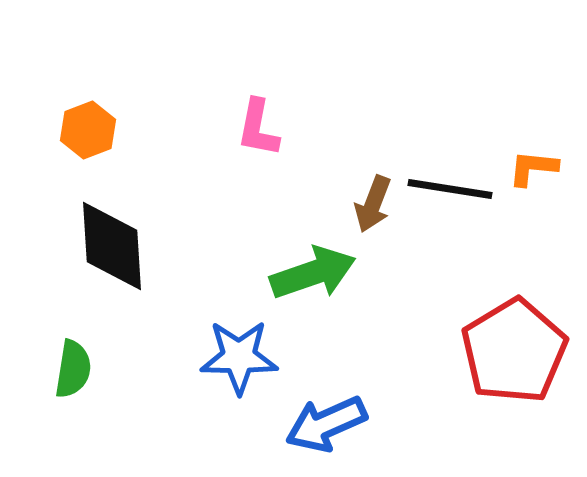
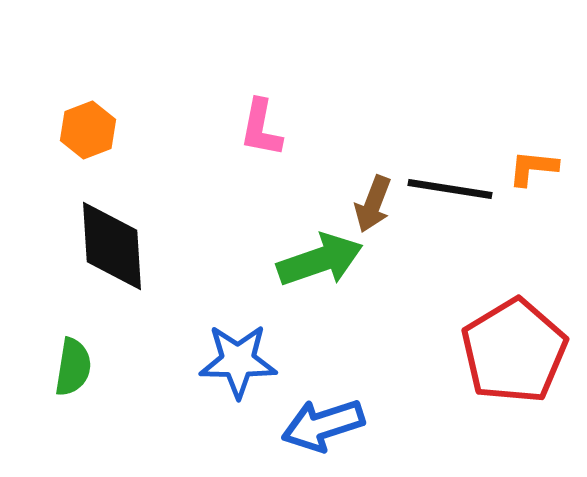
pink L-shape: moved 3 px right
green arrow: moved 7 px right, 13 px up
blue star: moved 1 px left, 4 px down
green semicircle: moved 2 px up
blue arrow: moved 3 px left, 1 px down; rotated 6 degrees clockwise
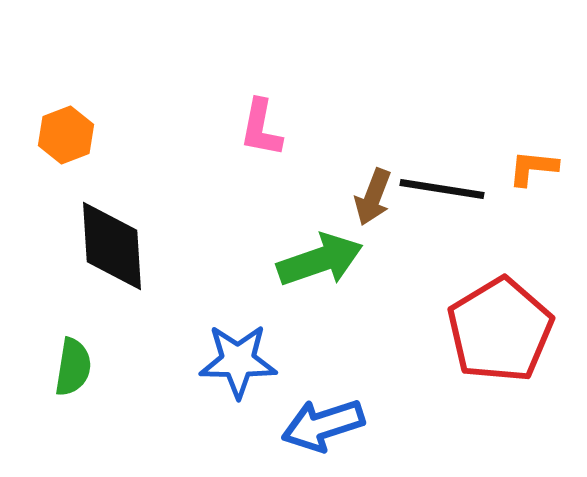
orange hexagon: moved 22 px left, 5 px down
black line: moved 8 px left
brown arrow: moved 7 px up
red pentagon: moved 14 px left, 21 px up
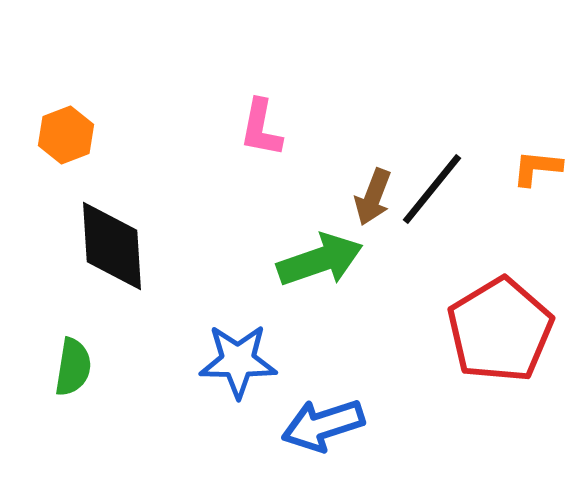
orange L-shape: moved 4 px right
black line: moved 10 px left; rotated 60 degrees counterclockwise
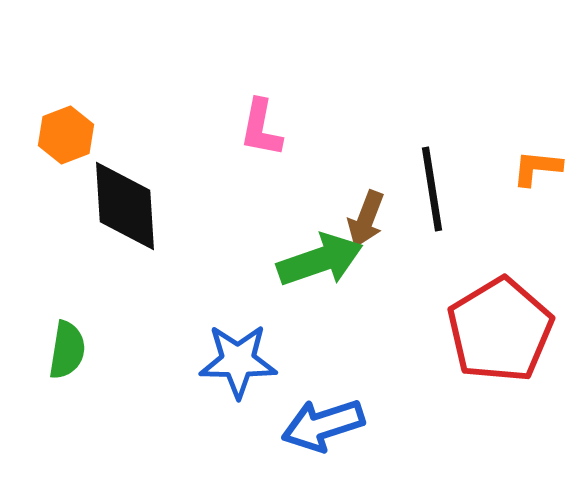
black line: rotated 48 degrees counterclockwise
brown arrow: moved 7 px left, 22 px down
black diamond: moved 13 px right, 40 px up
green semicircle: moved 6 px left, 17 px up
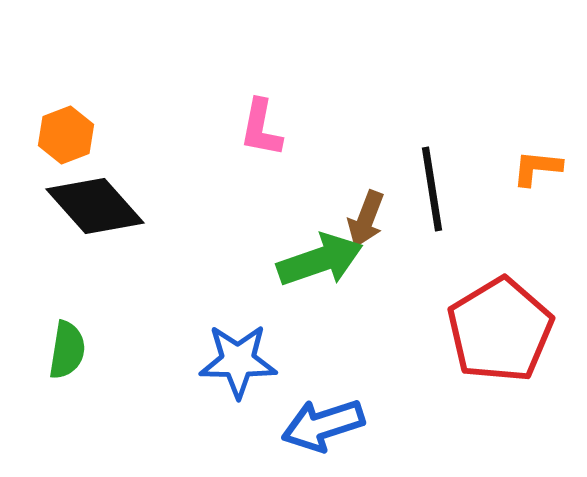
black diamond: moved 30 px left; rotated 38 degrees counterclockwise
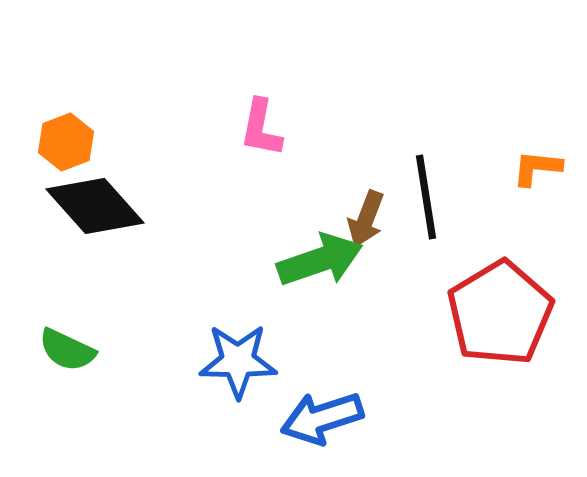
orange hexagon: moved 7 px down
black line: moved 6 px left, 8 px down
red pentagon: moved 17 px up
green semicircle: rotated 106 degrees clockwise
blue arrow: moved 1 px left, 7 px up
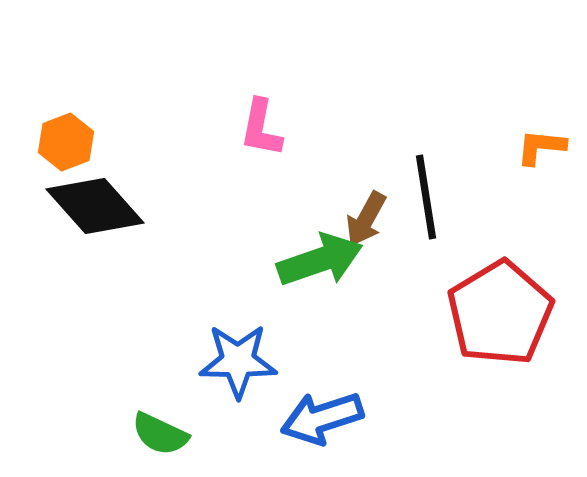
orange L-shape: moved 4 px right, 21 px up
brown arrow: rotated 8 degrees clockwise
green semicircle: moved 93 px right, 84 px down
